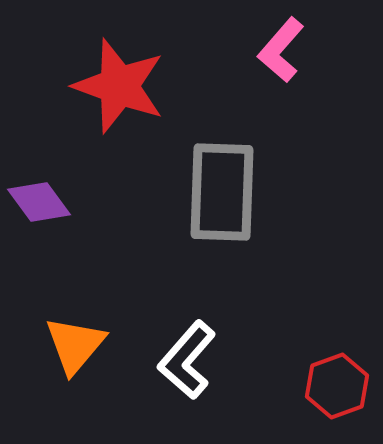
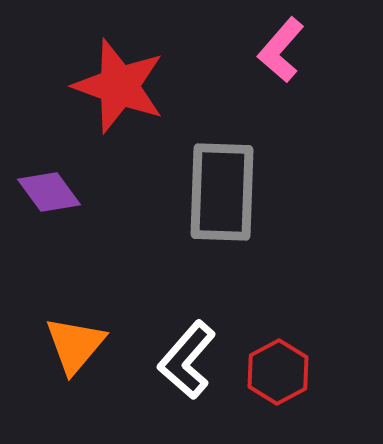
purple diamond: moved 10 px right, 10 px up
red hexagon: moved 59 px left, 14 px up; rotated 8 degrees counterclockwise
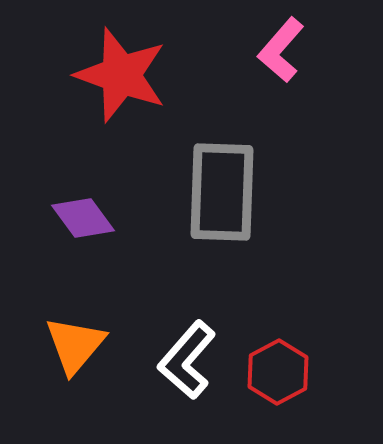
red star: moved 2 px right, 11 px up
purple diamond: moved 34 px right, 26 px down
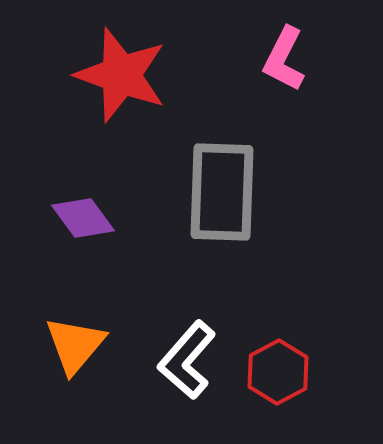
pink L-shape: moved 3 px right, 9 px down; rotated 14 degrees counterclockwise
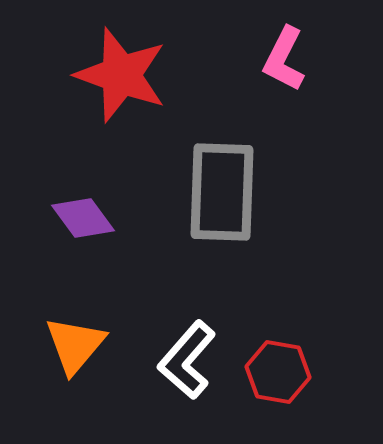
red hexagon: rotated 22 degrees counterclockwise
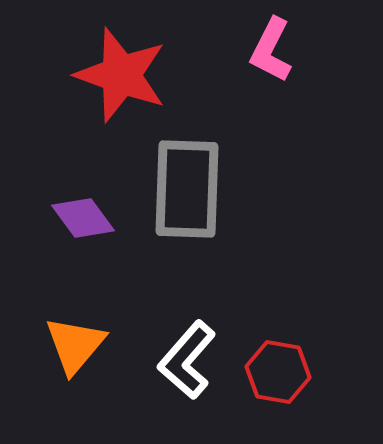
pink L-shape: moved 13 px left, 9 px up
gray rectangle: moved 35 px left, 3 px up
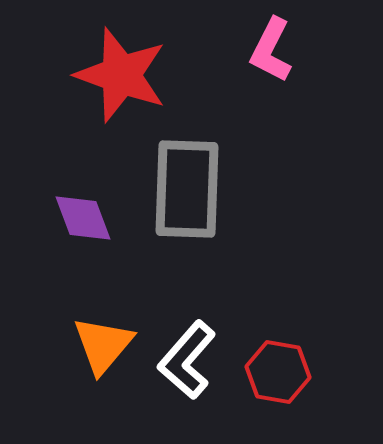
purple diamond: rotated 16 degrees clockwise
orange triangle: moved 28 px right
